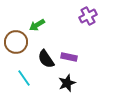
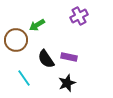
purple cross: moved 9 px left
brown circle: moved 2 px up
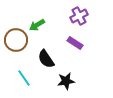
purple rectangle: moved 6 px right, 14 px up; rotated 21 degrees clockwise
black star: moved 1 px left, 2 px up; rotated 12 degrees clockwise
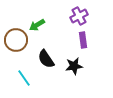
purple rectangle: moved 8 px right, 3 px up; rotated 49 degrees clockwise
black star: moved 8 px right, 15 px up
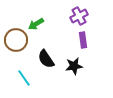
green arrow: moved 1 px left, 1 px up
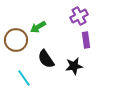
green arrow: moved 2 px right, 3 px down
purple rectangle: moved 3 px right
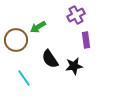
purple cross: moved 3 px left, 1 px up
black semicircle: moved 4 px right
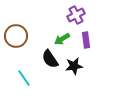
green arrow: moved 24 px right, 12 px down
brown circle: moved 4 px up
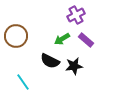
purple rectangle: rotated 42 degrees counterclockwise
black semicircle: moved 2 px down; rotated 30 degrees counterclockwise
cyan line: moved 1 px left, 4 px down
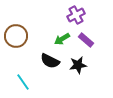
black star: moved 4 px right, 1 px up
